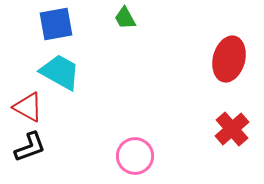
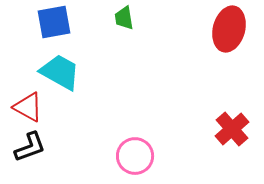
green trapezoid: moved 1 px left; rotated 20 degrees clockwise
blue square: moved 2 px left, 2 px up
red ellipse: moved 30 px up
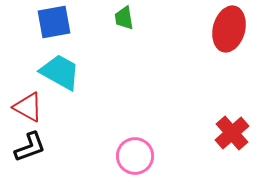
red cross: moved 4 px down
